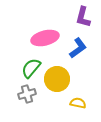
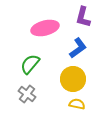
pink ellipse: moved 10 px up
green semicircle: moved 1 px left, 4 px up
yellow circle: moved 16 px right
gray cross: rotated 36 degrees counterclockwise
yellow semicircle: moved 1 px left, 1 px down
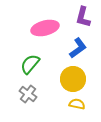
gray cross: moved 1 px right
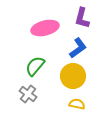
purple L-shape: moved 1 px left, 1 px down
green semicircle: moved 5 px right, 2 px down
yellow circle: moved 3 px up
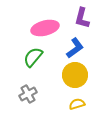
blue L-shape: moved 3 px left
green semicircle: moved 2 px left, 9 px up
yellow circle: moved 2 px right, 1 px up
gray cross: rotated 24 degrees clockwise
yellow semicircle: rotated 28 degrees counterclockwise
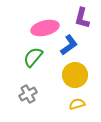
blue L-shape: moved 6 px left, 3 px up
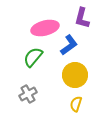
yellow semicircle: moved 1 px left; rotated 56 degrees counterclockwise
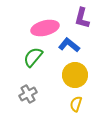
blue L-shape: rotated 105 degrees counterclockwise
